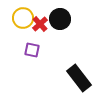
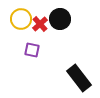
yellow circle: moved 2 px left, 1 px down
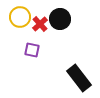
yellow circle: moved 1 px left, 2 px up
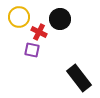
yellow circle: moved 1 px left
red cross: moved 1 px left, 8 px down; rotated 21 degrees counterclockwise
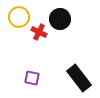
purple square: moved 28 px down
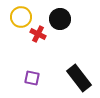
yellow circle: moved 2 px right
red cross: moved 1 px left, 2 px down
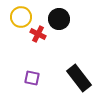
black circle: moved 1 px left
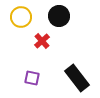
black circle: moved 3 px up
red cross: moved 4 px right, 7 px down; rotated 21 degrees clockwise
black rectangle: moved 2 px left
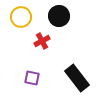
red cross: rotated 14 degrees clockwise
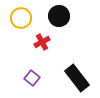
yellow circle: moved 1 px down
red cross: moved 1 px down
purple square: rotated 28 degrees clockwise
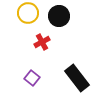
yellow circle: moved 7 px right, 5 px up
